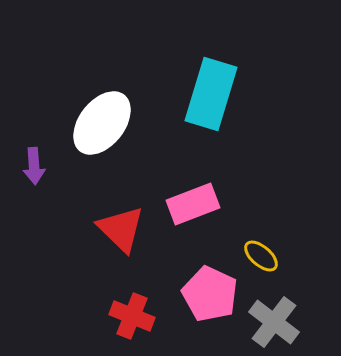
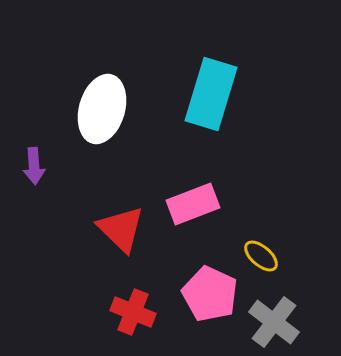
white ellipse: moved 14 px up; rotated 22 degrees counterclockwise
red cross: moved 1 px right, 4 px up
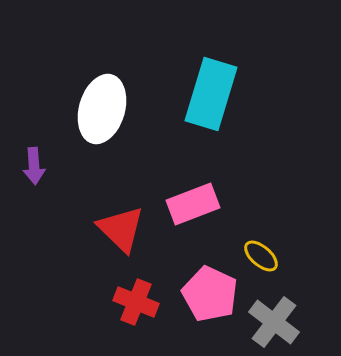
red cross: moved 3 px right, 10 px up
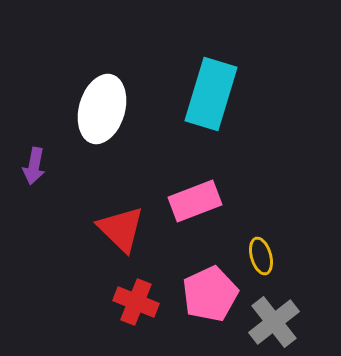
purple arrow: rotated 15 degrees clockwise
pink rectangle: moved 2 px right, 3 px up
yellow ellipse: rotated 33 degrees clockwise
pink pentagon: rotated 22 degrees clockwise
gray cross: rotated 15 degrees clockwise
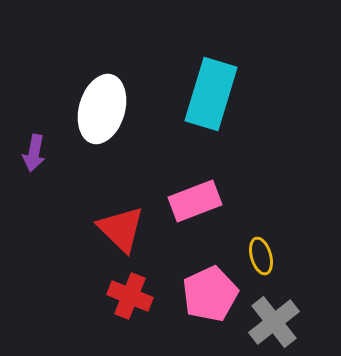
purple arrow: moved 13 px up
red cross: moved 6 px left, 6 px up
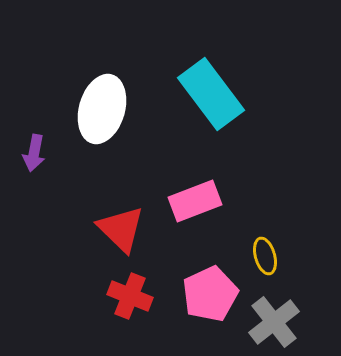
cyan rectangle: rotated 54 degrees counterclockwise
yellow ellipse: moved 4 px right
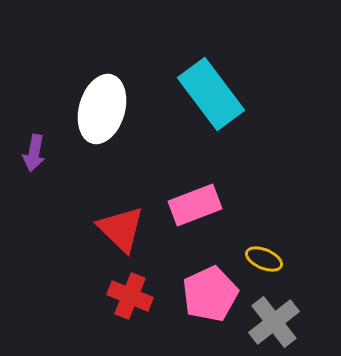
pink rectangle: moved 4 px down
yellow ellipse: moved 1 px left, 3 px down; rotated 51 degrees counterclockwise
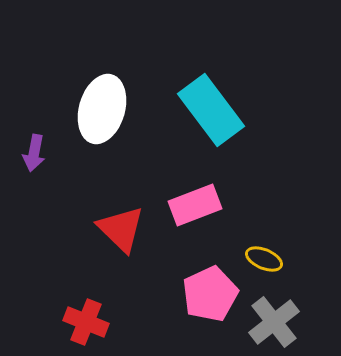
cyan rectangle: moved 16 px down
red cross: moved 44 px left, 26 px down
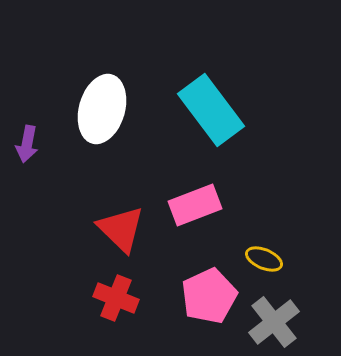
purple arrow: moved 7 px left, 9 px up
pink pentagon: moved 1 px left, 2 px down
red cross: moved 30 px right, 24 px up
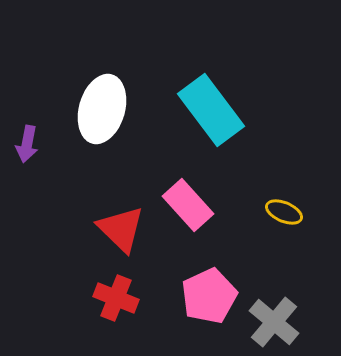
pink rectangle: moved 7 px left; rotated 69 degrees clockwise
yellow ellipse: moved 20 px right, 47 px up
gray cross: rotated 12 degrees counterclockwise
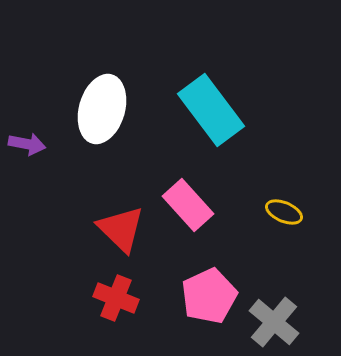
purple arrow: rotated 90 degrees counterclockwise
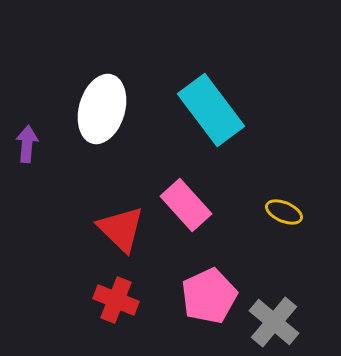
purple arrow: rotated 96 degrees counterclockwise
pink rectangle: moved 2 px left
red cross: moved 2 px down
